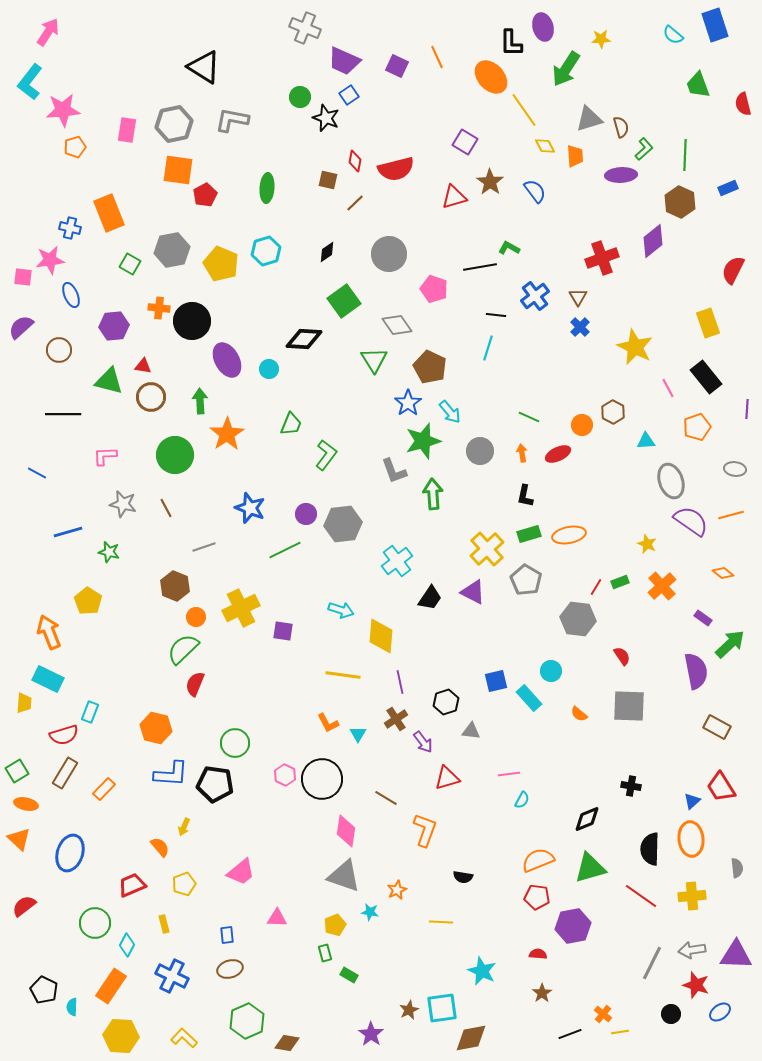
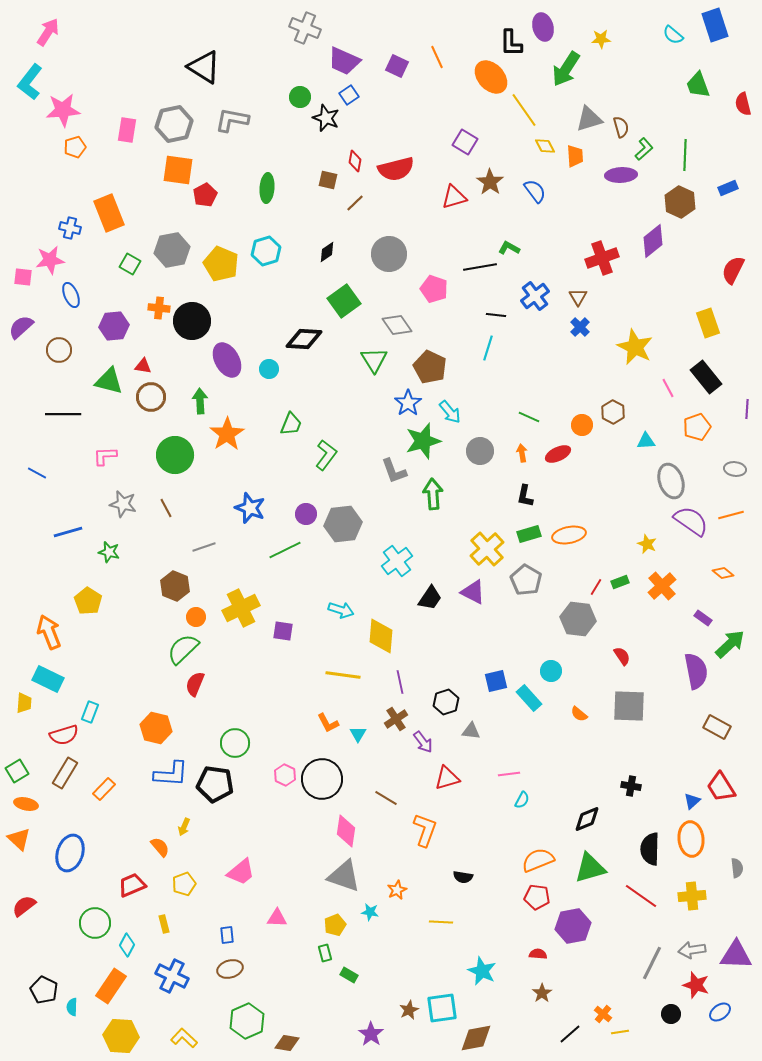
black line at (570, 1034): rotated 20 degrees counterclockwise
brown diamond at (471, 1038): moved 5 px right
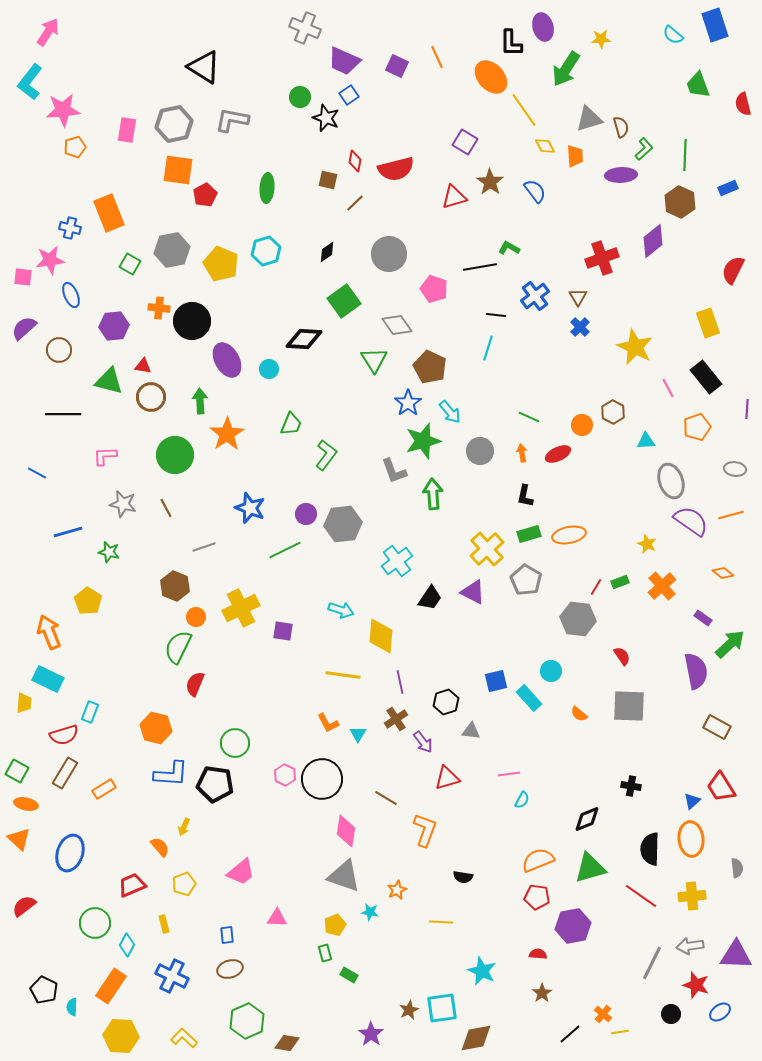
purple semicircle at (21, 327): moved 3 px right, 1 px down
green semicircle at (183, 649): moved 5 px left, 2 px up; rotated 20 degrees counterclockwise
green square at (17, 771): rotated 30 degrees counterclockwise
orange rectangle at (104, 789): rotated 15 degrees clockwise
gray arrow at (692, 950): moved 2 px left, 4 px up
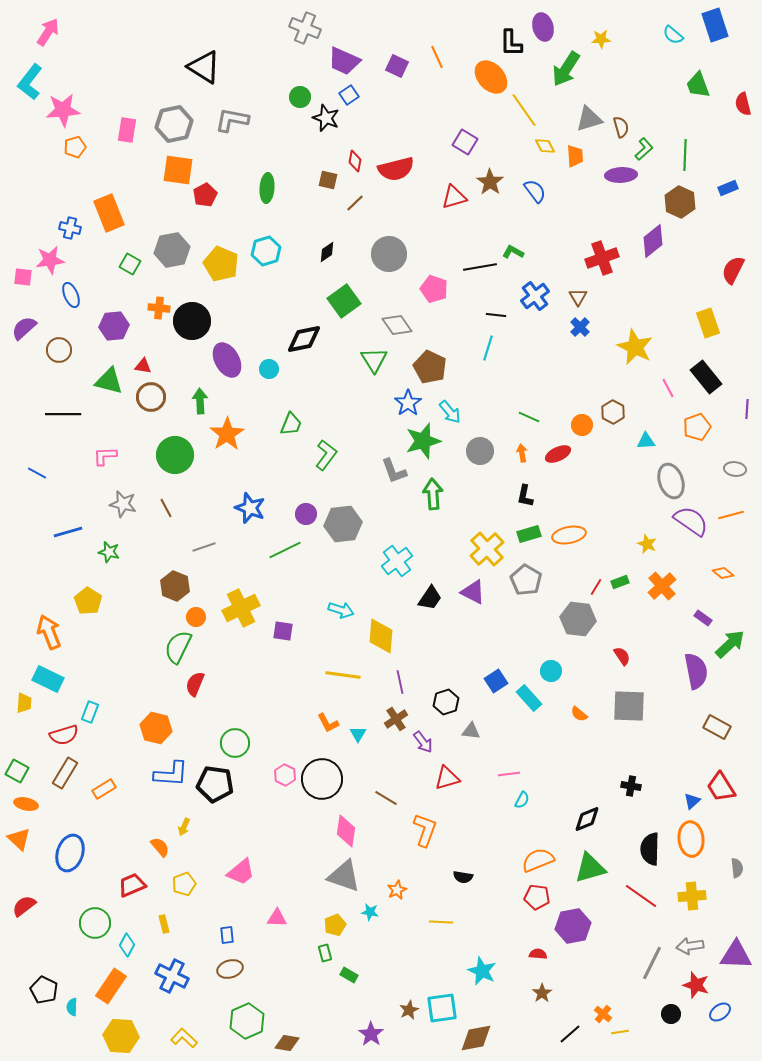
green L-shape at (509, 248): moved 4 px right, 4 px down
black diamond at (304, 339): rotated 15 degrees counterclockwise
blue square at (496, 681): rotated 20 degrees counterclockwise
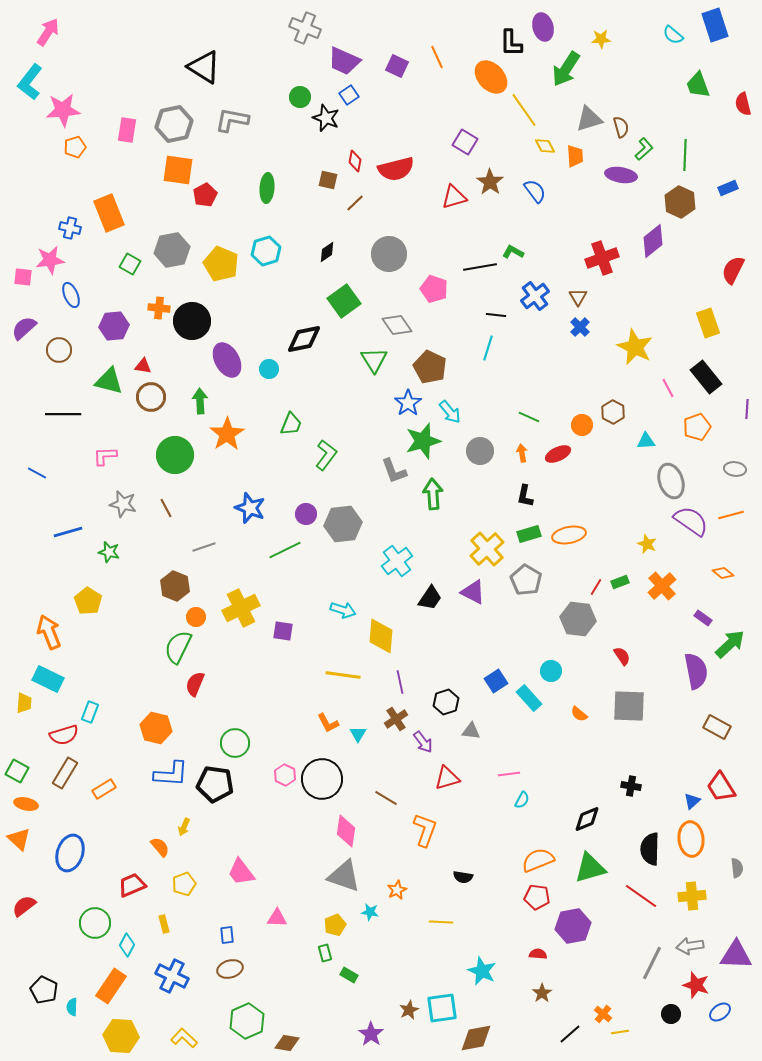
purple ellipse at (621, 175): rotated 12 degrees clockwise
cyan arrow at (341, 610): moved 2 px right
pink trapezoid at (241, 872): rotated 92 degrees clockwise
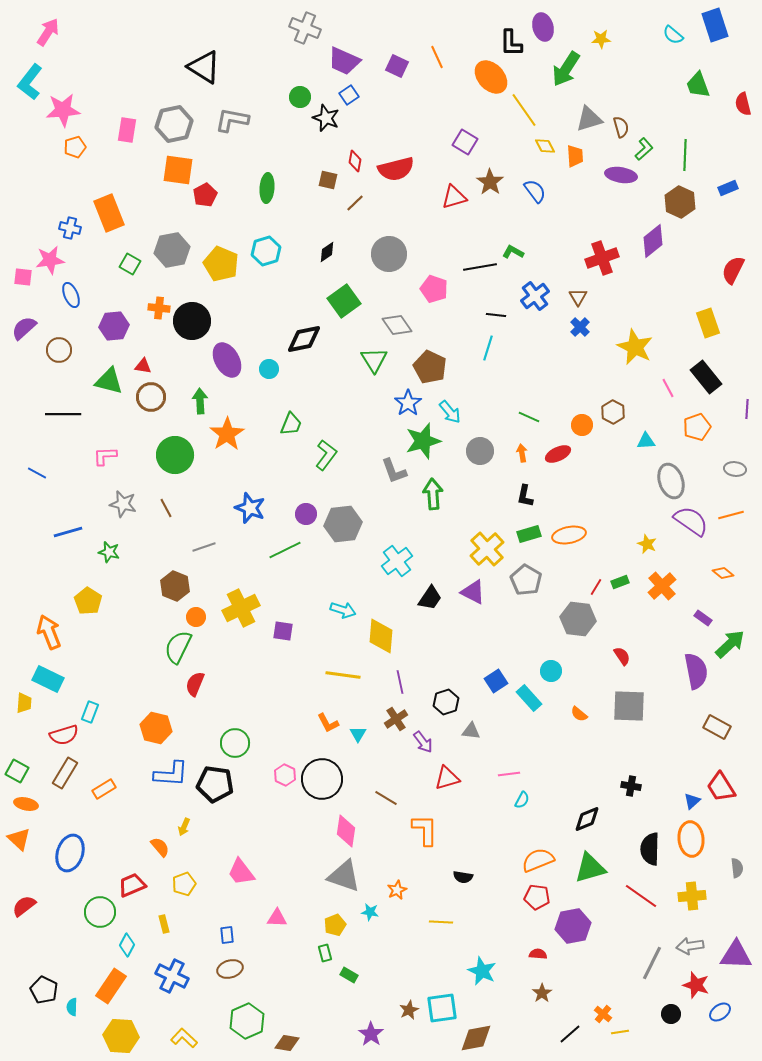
orange L-shape at (425, 830): rotated 20 degrees counterclockwise
green circle at (95, 923): moved 5 px right, 11 px up
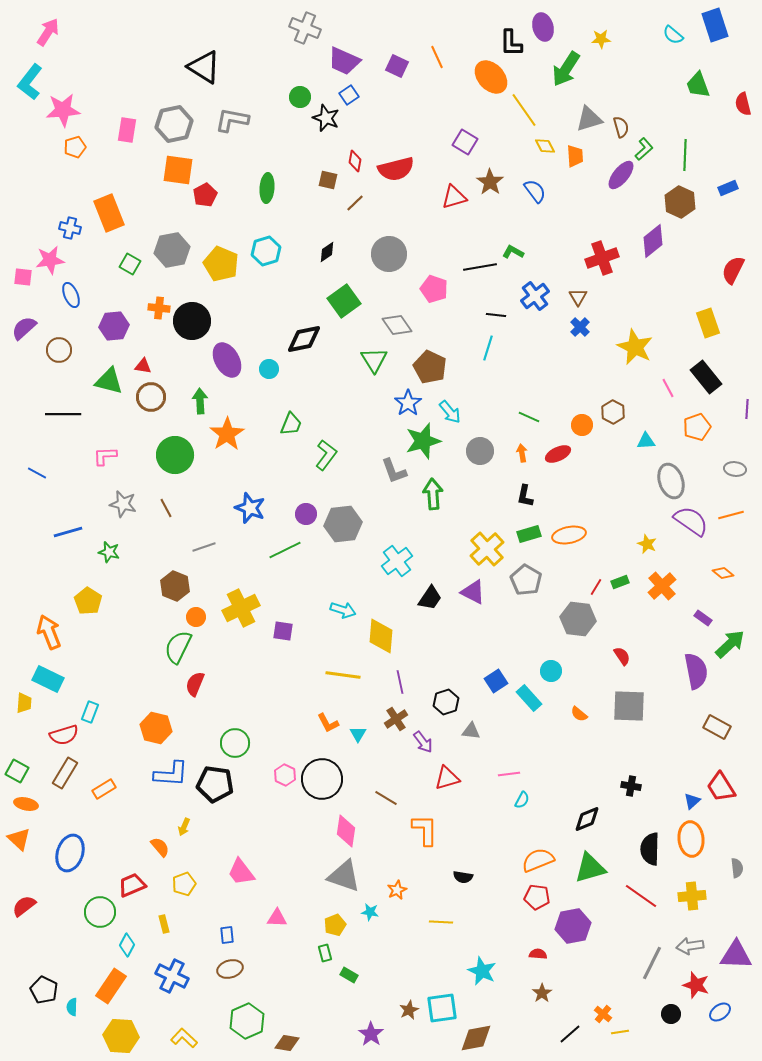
purple ellipse at (621, 175): rotated 60 degrees counterclockwise
